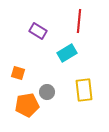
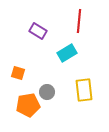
orange pentagon: moved 1 px right
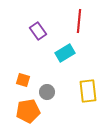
purple rectangle: rotated 24 degrees clockwise
cyan rectangle: moved 2 px left
orange square: moved 5 px right, 7 px down
yellow rectangle: moved 4 px right, 1 px down
orange pentagon: moved 6 px down
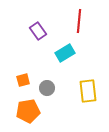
orange square: rotated 32 degrees counterclockwise
gray circle: moved 4 px up
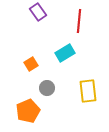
purple rectangle: moved 19 px up
orange square: moved 8 px right, 16 px up; rotated 16 degrees counterclockwise
orange pentagon: rotated 15 degrees counterclockwise
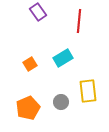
cyan rectangle: moved 2 px left, 5 px down
orange square: moved 1 px left
gray circle: moved 14 px right, 14 px down
orange pentagon: moved 3 px up
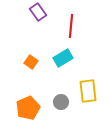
red line: moved 8 px left, 5 px down
orange square: moved 1 px right, 2 px up; rotated 24 degrees counterclockwise
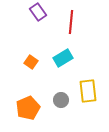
red line: moved 4 px up
gray circle: moved 2 px up
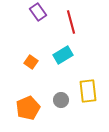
red line: rotated 20 degrees counterclockwise
cyan rectangle: moved 3 px up
